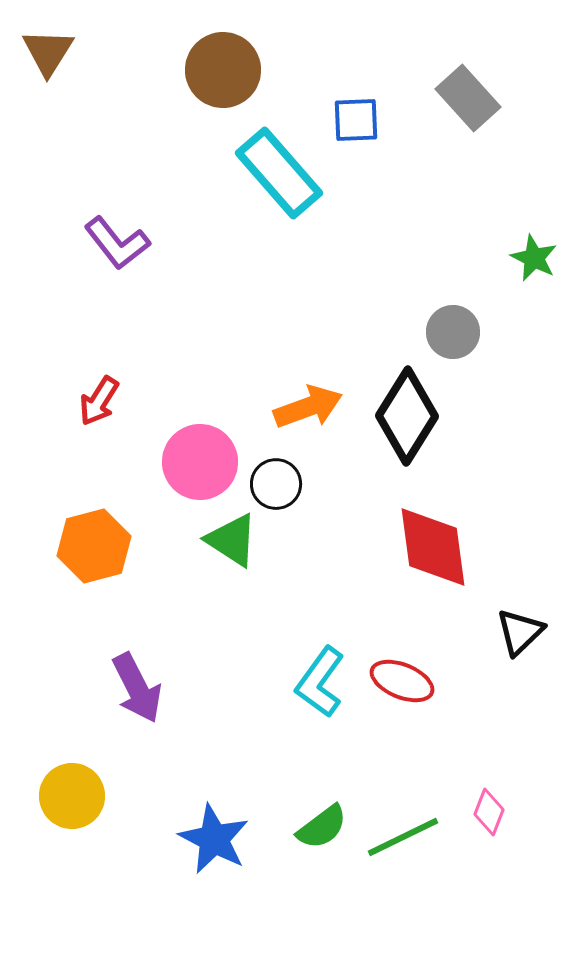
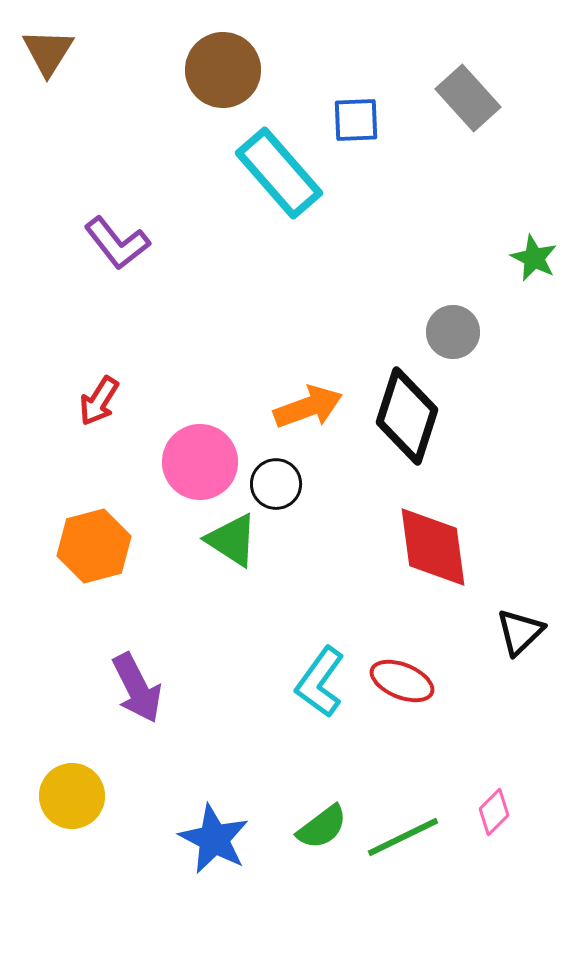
black diamond: rotated 14 degrees counterclockwise
pink diamond: moved 5 px right; rotated 24 degrees clockwise
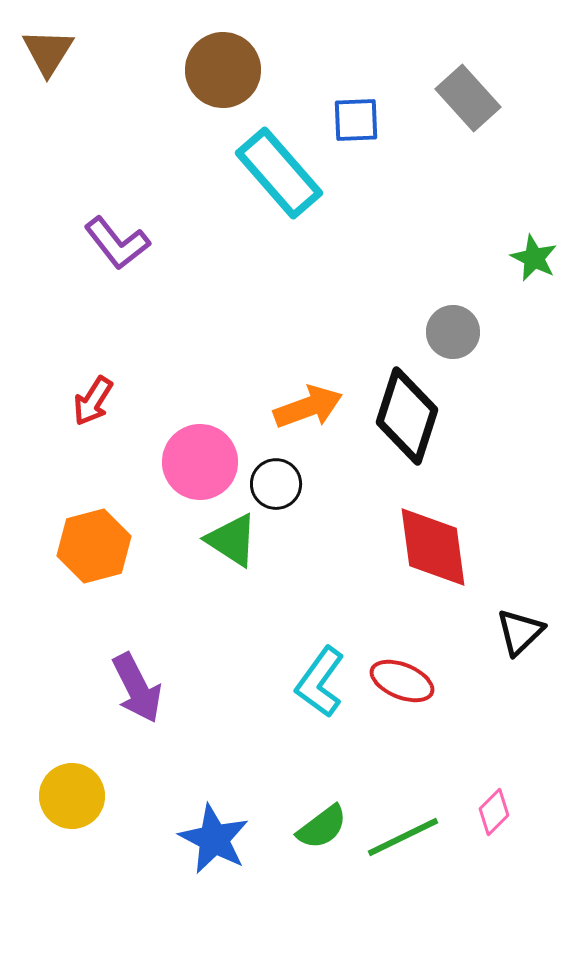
red arrow: moved 6 px left
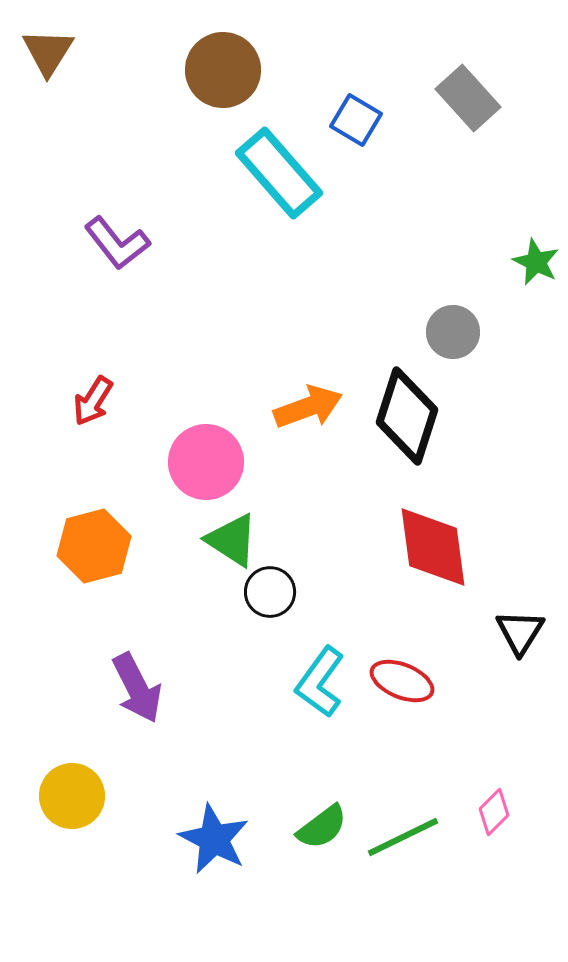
blue square: rotated 33 degrees clockwise
green star: moved 2 px right, 4 px down
pink circle: moved 6 px right
black circle: moved 6 px left, 108 px down
black triangle: rotated 14 degrees counterclockwise
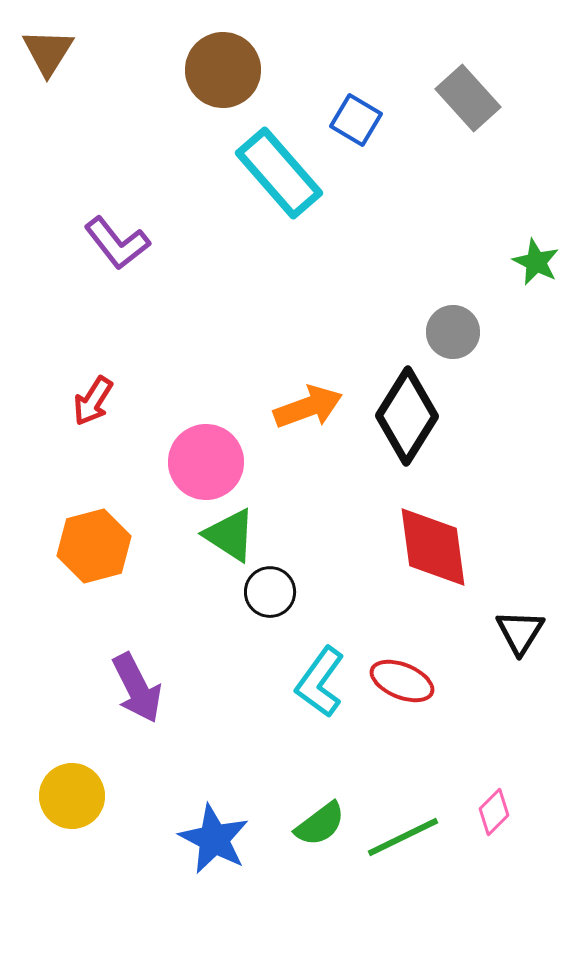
black diamond: rotated 14 degrees clockwise
green triangle: moved 2 px left, 5 px up
green semicircle: moved 2 px left, 3 px up
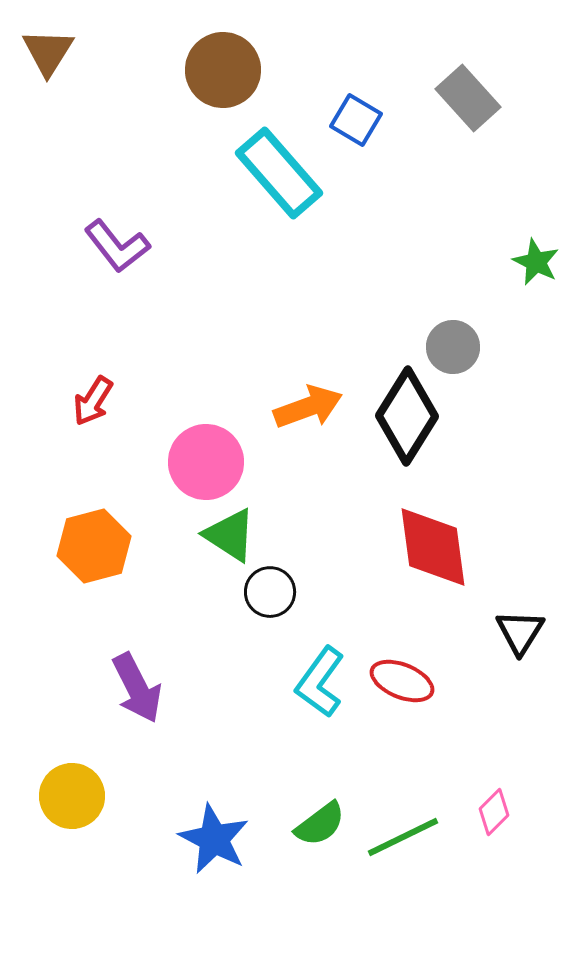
purple L-shape: moved 3 px down
gray circle: moved 15 px down
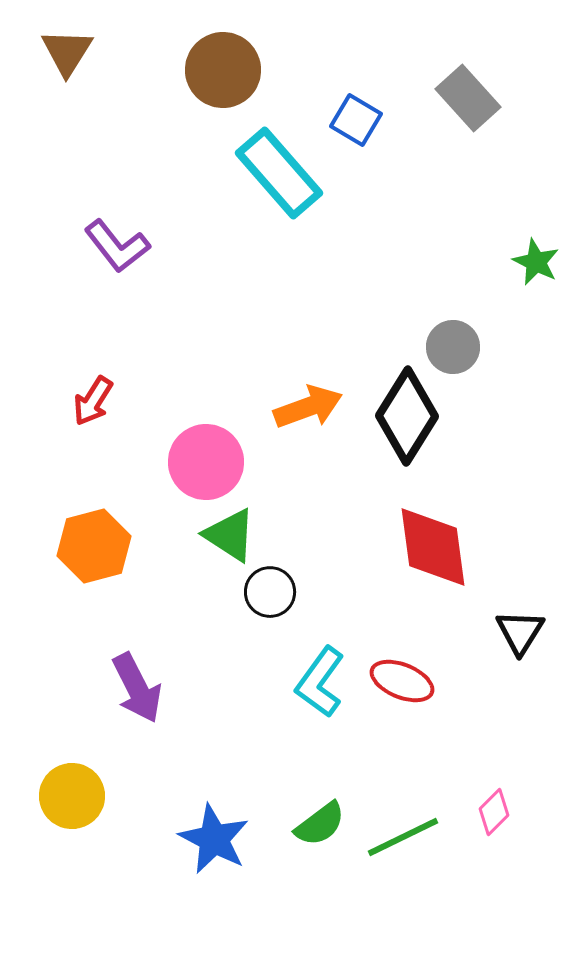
brown triangle: moved 19 px right
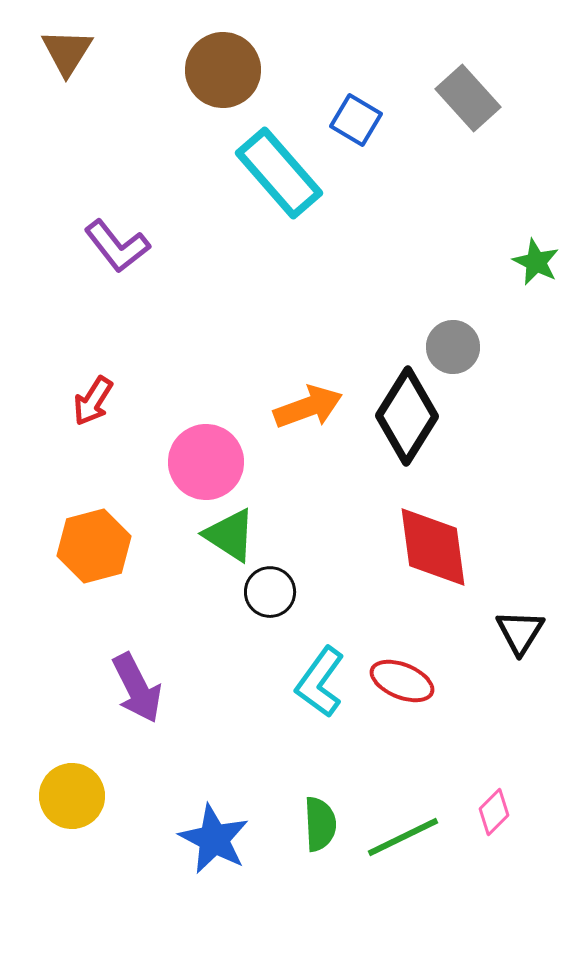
green semicircle: rotated 56 degrees counterclockwise
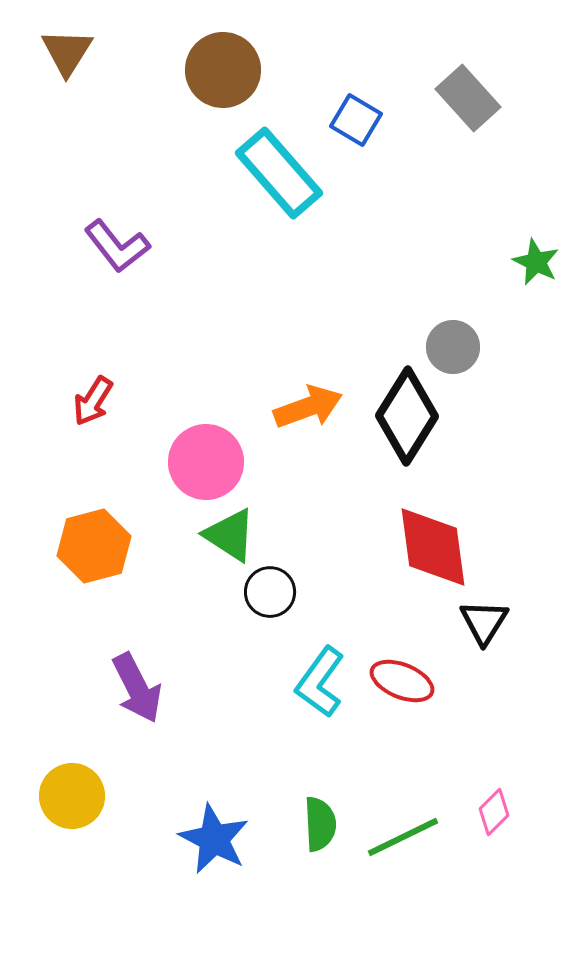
black triangle: moved 36 px left, 10 px up
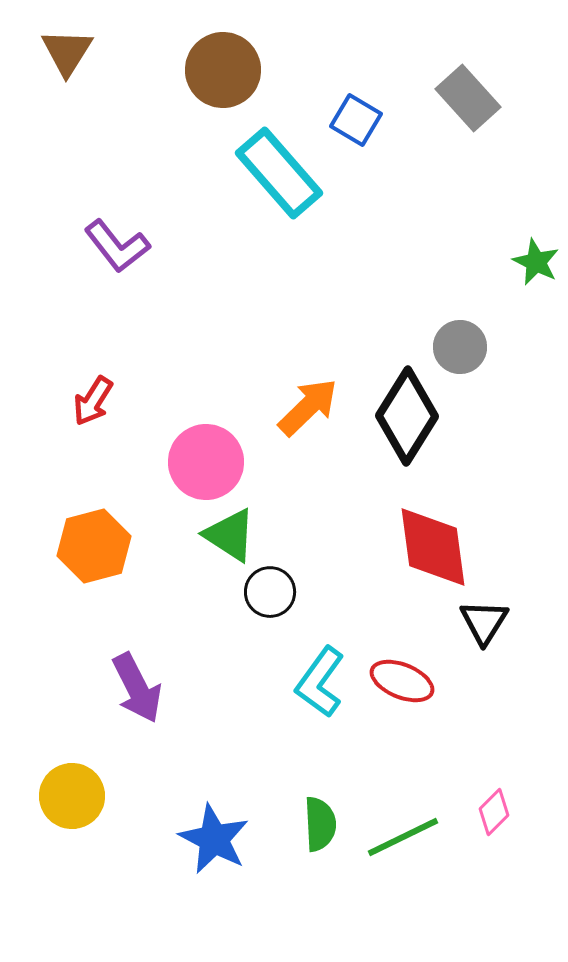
gray circle: moved 7 px right
orange arrow: rotated 24 degrees counterclockwise
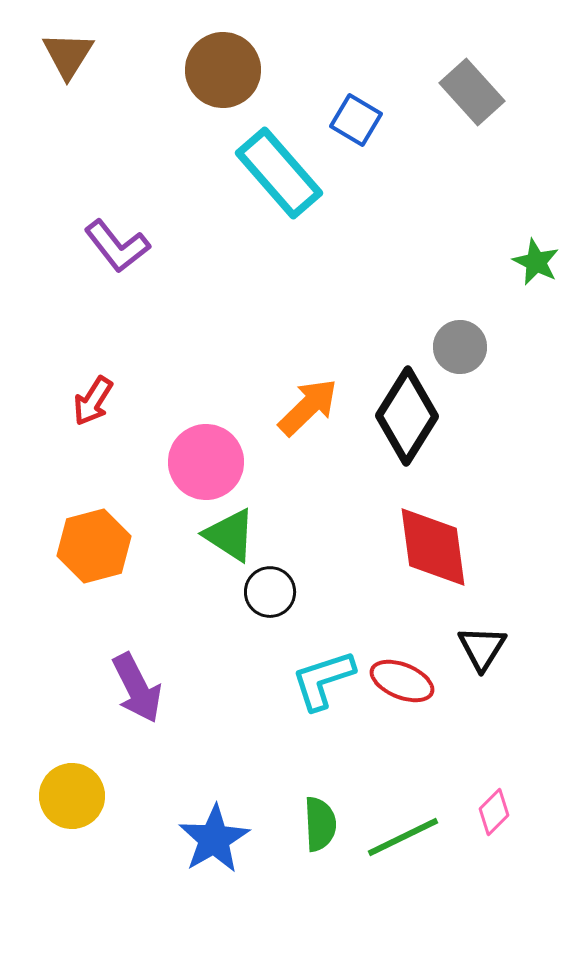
brown triangle: moved 1 px right, 3 px down
gray rectangle: moved 4 px right, 6 px up
black triangle: moved 2 px left, 26 px down
cyan L-shape: moved 3 px right, 2 px up; rotated 36 degrees clockwise
blue star: rotated 14 degrees clockwise
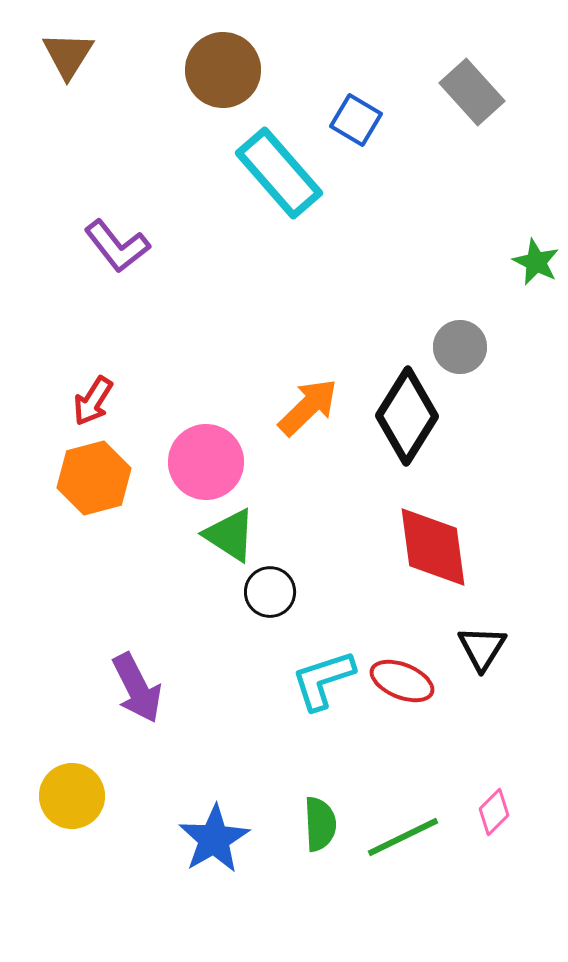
orange hexagon: moved 68 px up
